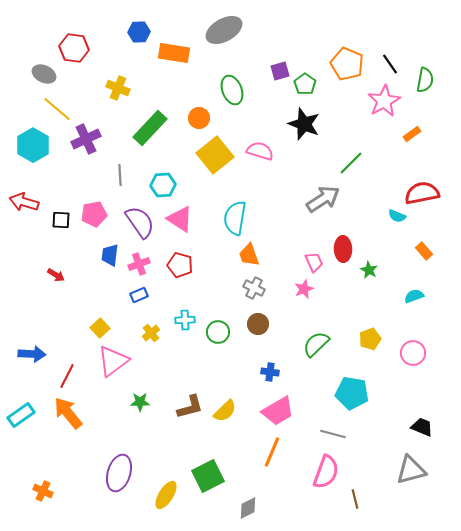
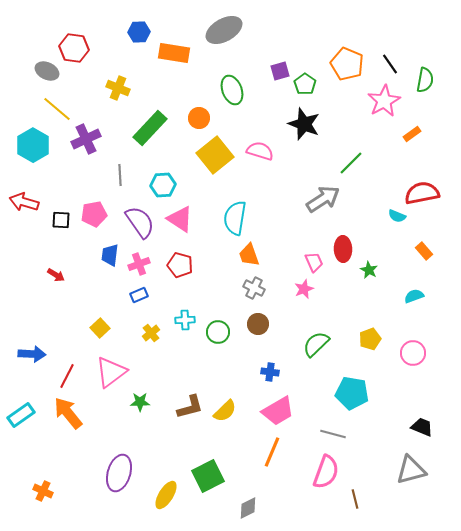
gray ellipse at (44, 74): moved 3 px right, 3 px up
pink triangle at (113, 361): moved 2 px left, 11 px down
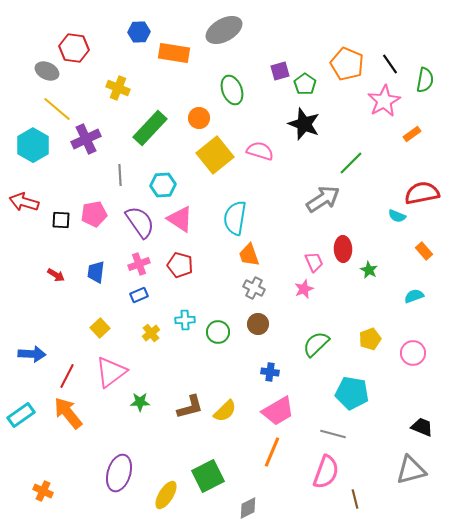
blue trapezoid at (110, 255): moved 14 px left, 17 px down
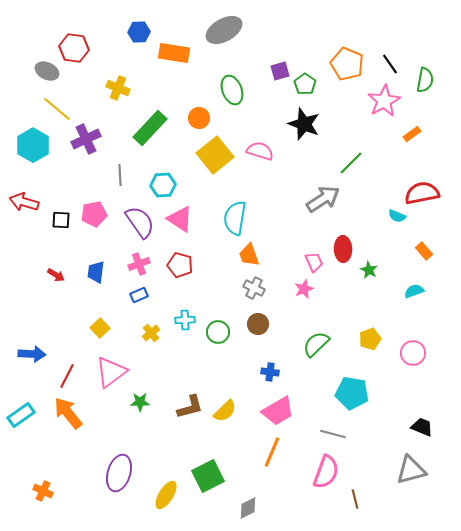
cyan semicircle at (414, 296): moved 5 px up
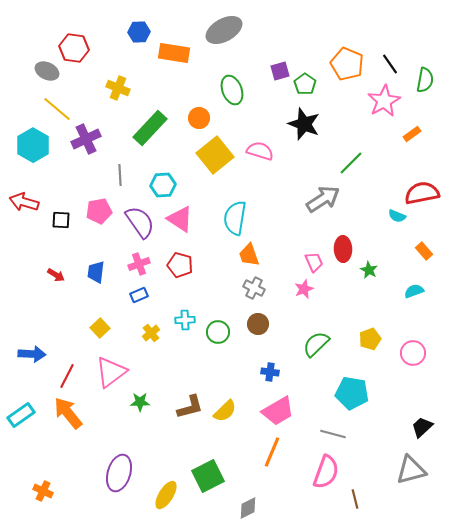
pink pentagon at (94, 214): moved 5 px right, 3 px up
black trapezoid at (422, 427): rotated 65 degrees counterclockwise
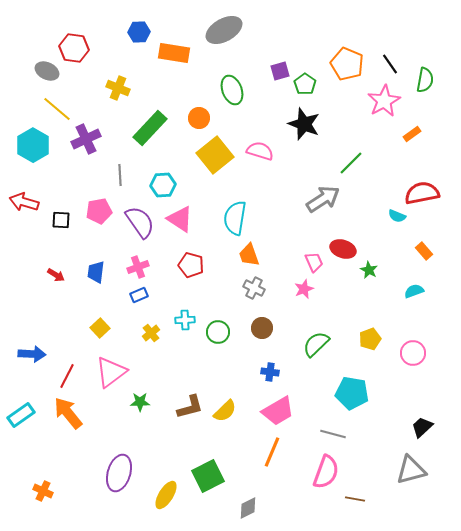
red ellipse at (343, 249): rotated 70 degrees counterclockwise
pink cross at (139, 264): moved 1 px left, 3 px down
red pentagon at (180, 265): moved 11 px right
brown circle at (258, 324): moved 4 px right, 4 px down
brown line at (355, 499): rotated 66 degrees counterclockwise
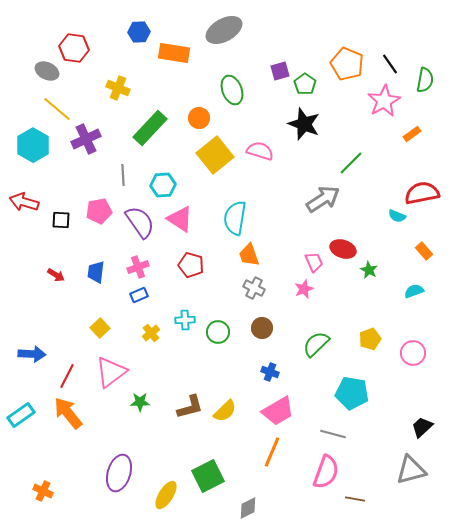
gray line at (120, 175): moved 3 px right
blue cross at (270, 372): rotated 12 degrees clockwise
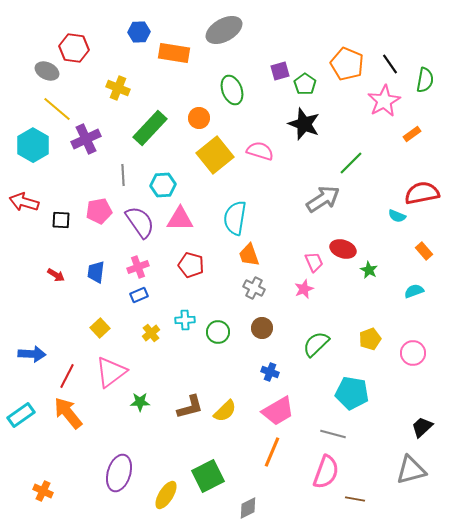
pink triangle at (180, 219): rotated 32 degrees counterclockwise
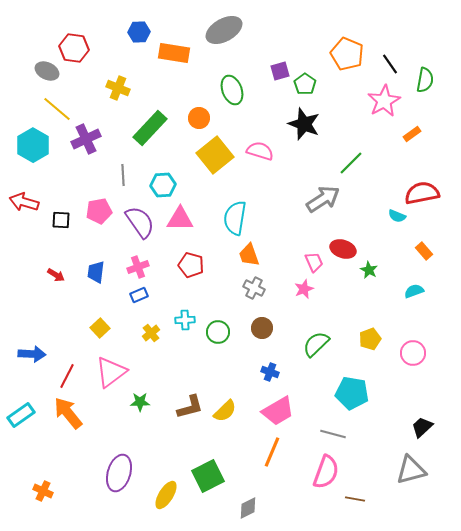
orange pentagon at (347, 64): moved 10 px up
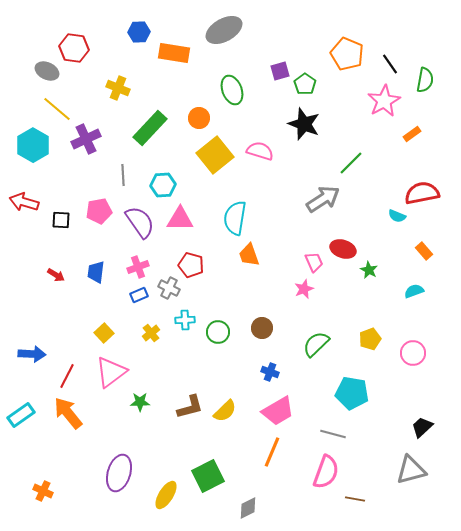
gray cross at (254, 288): moved 85 px left
yellow square at (100, 328): moved 4 px right, 5 px down
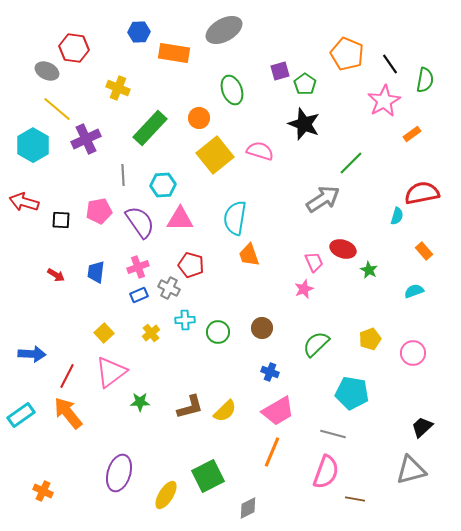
cyan semicircle at (397, 216): rotated 96 degrees counterclockwise
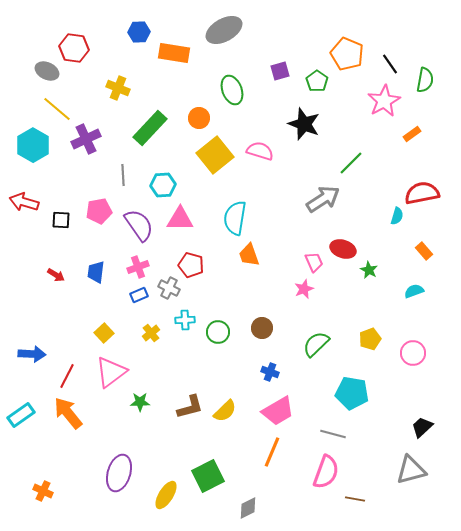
green pentagon at (305, 84): moved 12 px right, 3 px up
purple semicircle at (140, 222): moved 1 px left, 3 px down
